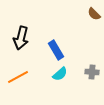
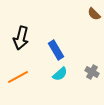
gray cross: rotated 24 degrees clockwise
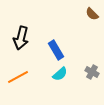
brown semicircle: moved 2 px left
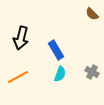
cyan semicircle: rotated 28 degrees counterclockwise
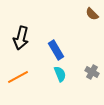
cyan semicircle: rotated 42 degrees counterclockwise
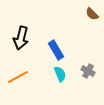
gray cross: moved 4 px left, 1 px up
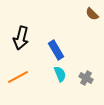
gray cross: moved 2 px left, 7 px down
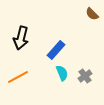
blue rectangle: rotated 72 degrees clockwise
cyan semicircle: moved 2 px right, 1 px up
gray cross: moved 1 px left, 2 px up; rotated 24 degrees clockwise
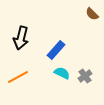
cyan semicircle: rotated 42 degrees counterclockwise
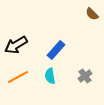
black arrow: moved 5 px left, 7 px down; rotated 45 degrees clockwise
cyan semicircle: moved 12 px left, 3 px down; rotated 126 degrees counterclockwise
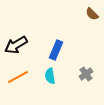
blue rectangle: rotated 18 degrees counterclockwise
gray cross: moved 1 px right, 2 px up
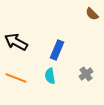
black arrow: moved 3 px up; rotated 60 degrees clockwise
blue rectangle: moved 1 px right
orange line: moved 2 px left, 1 px down; rotated 50 degrees clockwise
